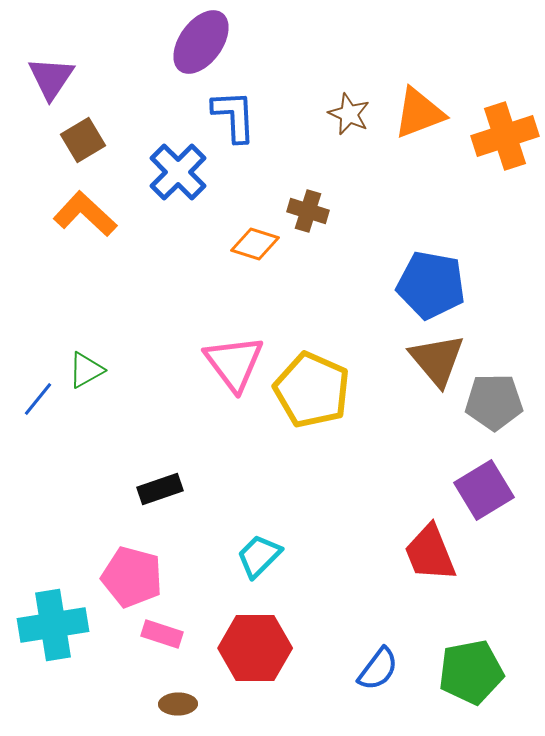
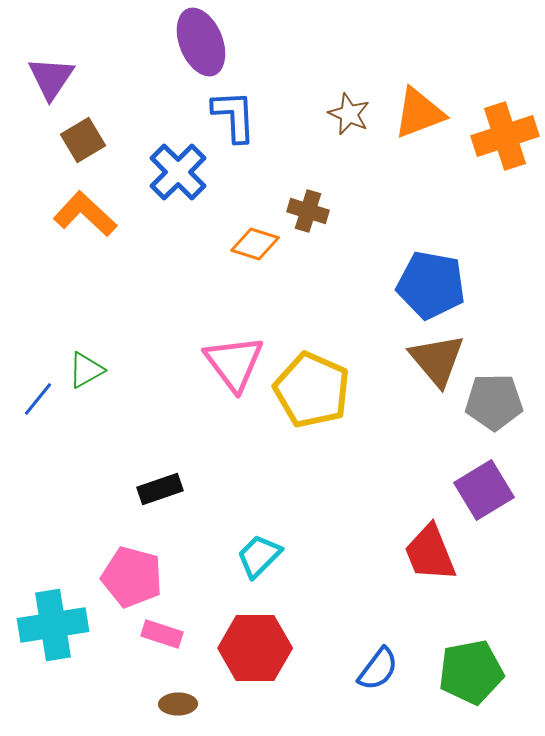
purple ellipse: rotated 58 degrees counterclockwise
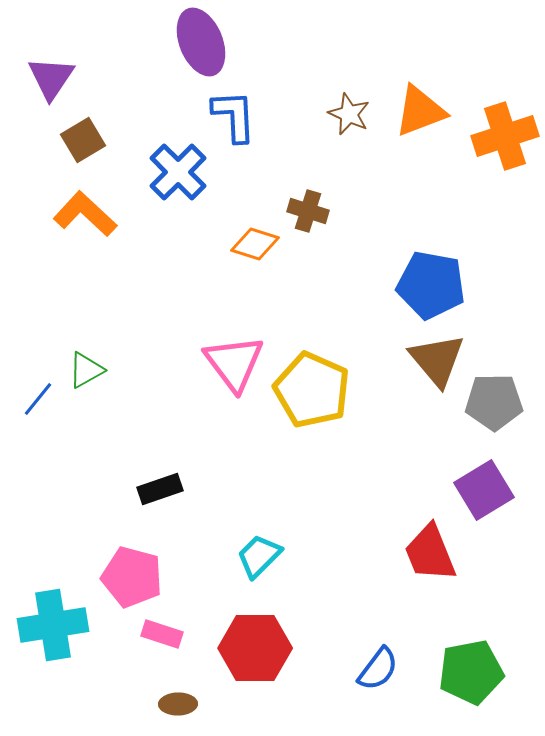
orange triangle: moved 1 px right, 2 px up
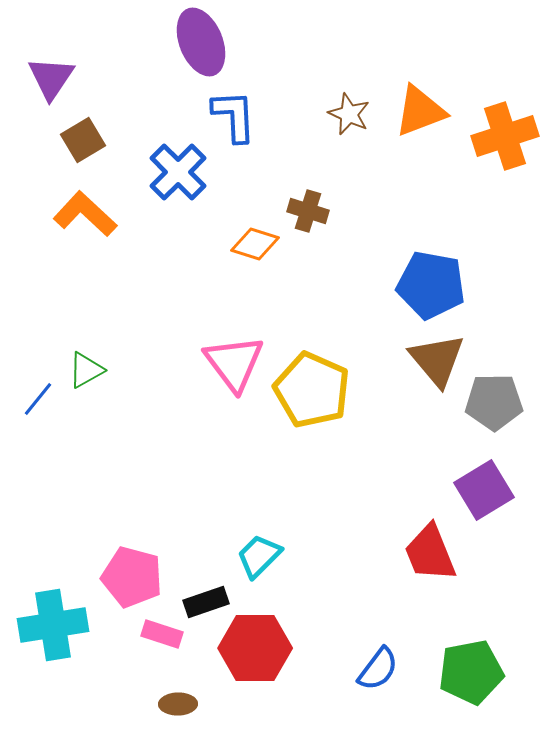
black rectangle: moved 46 px right, 113 px down
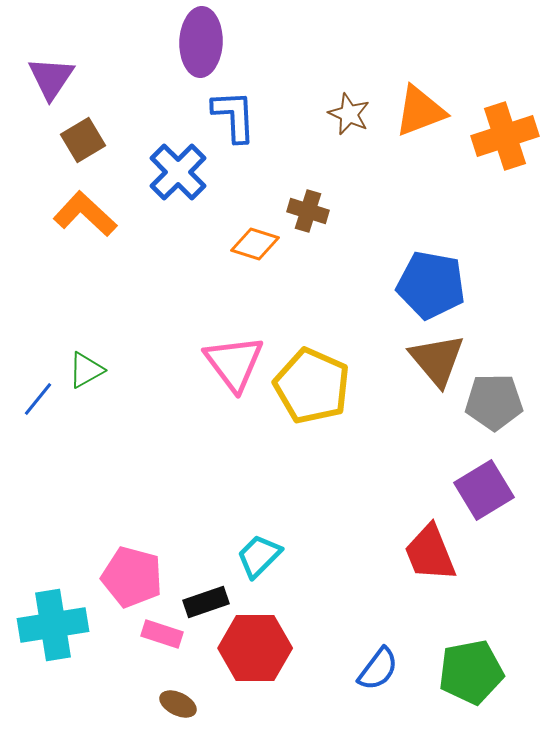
purple ellipse: rotated 24 degrees clockwise
yellow pentagon: moved 4 px up
brown ellipse: rotated 27 degrees clockwise
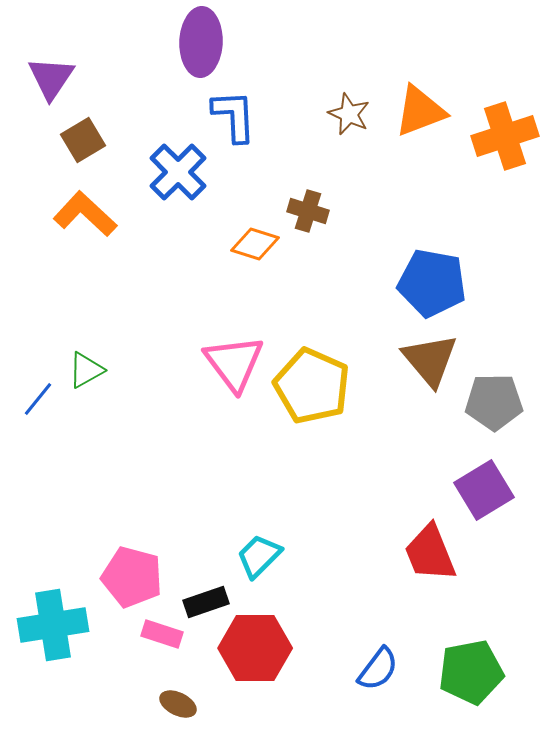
blue pentagon: moved 1 px right, 2 px up
brown triangle: moved 7 px left
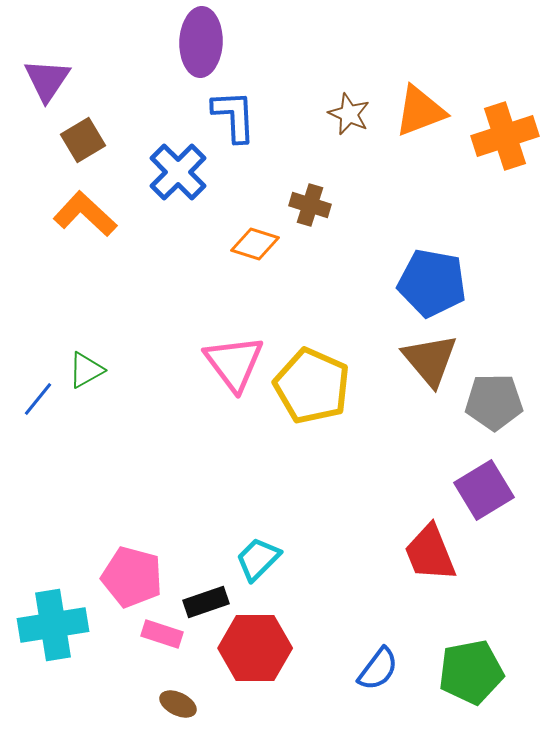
purple triangle: moved 4 px left, 2 px down
brown cross: moved 2 px right, 6 px up
cyan trapezoid: moved 1 px left, 3 px down
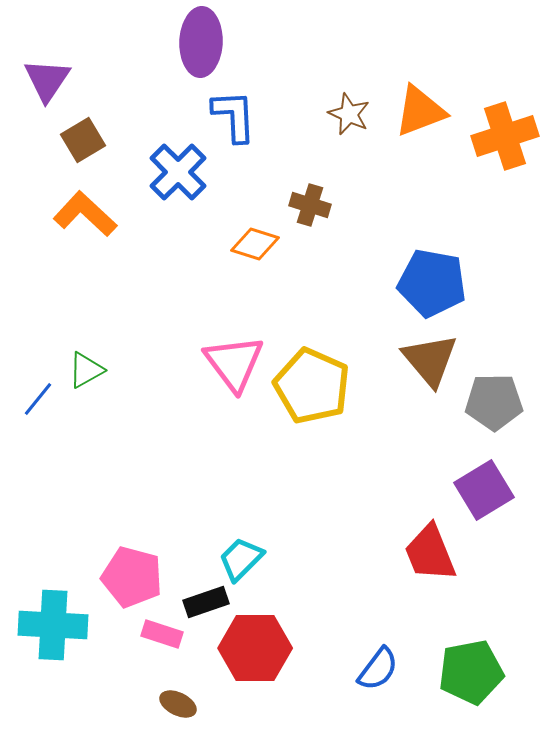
cyan trapezoid: moved 17 px left
cyan cross: rotated 12 degrees clockwise
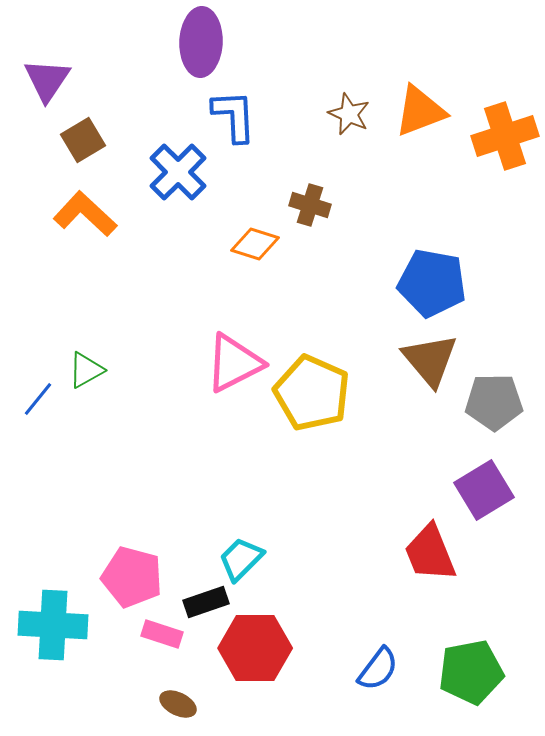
pink triangle: rotated 40 degrees clockwise
yellow pentagon: moved 7 px down
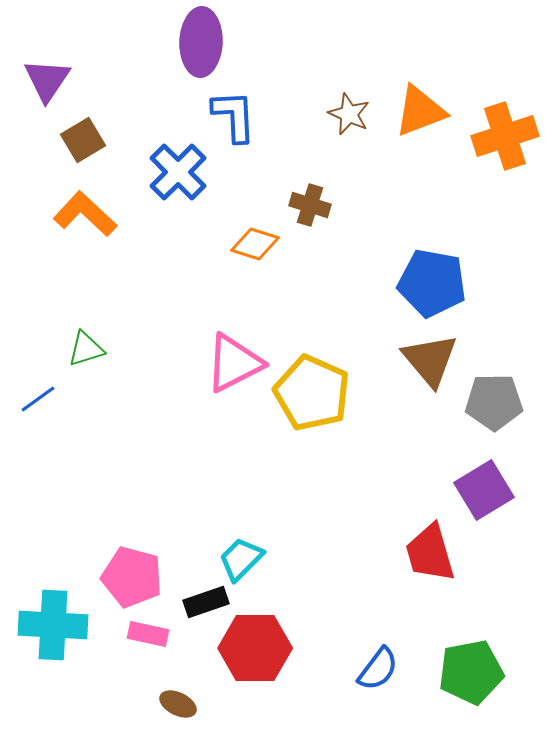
green triangle: moved 21 px up; rotated 12 degrees clockwise
blue line: rotated 15 degrees clockwise
red trapezoid: rotated 6 degrees clockwise
pink rectangle: moved 14 px left; rotated 6 degrees counterclockwise
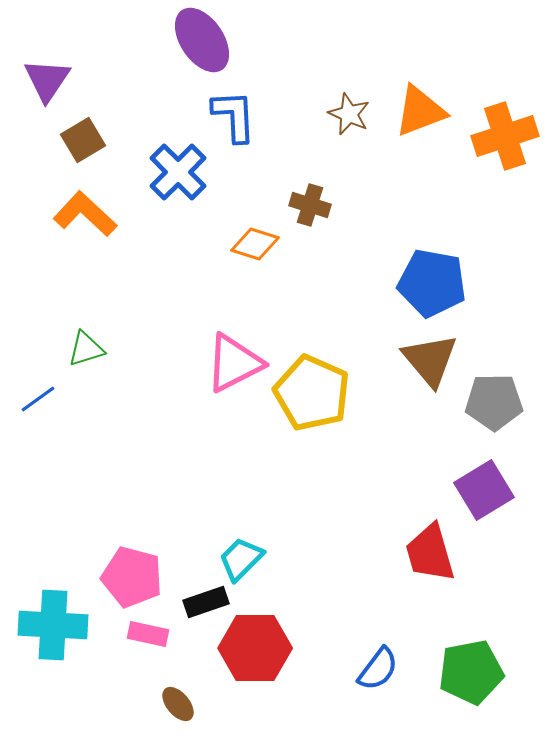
purple ellipse: moved 1 px right, 2 px up; rotated 36 degrees counterclockwise
brown ellipse: rotated 24 degrees clockwise
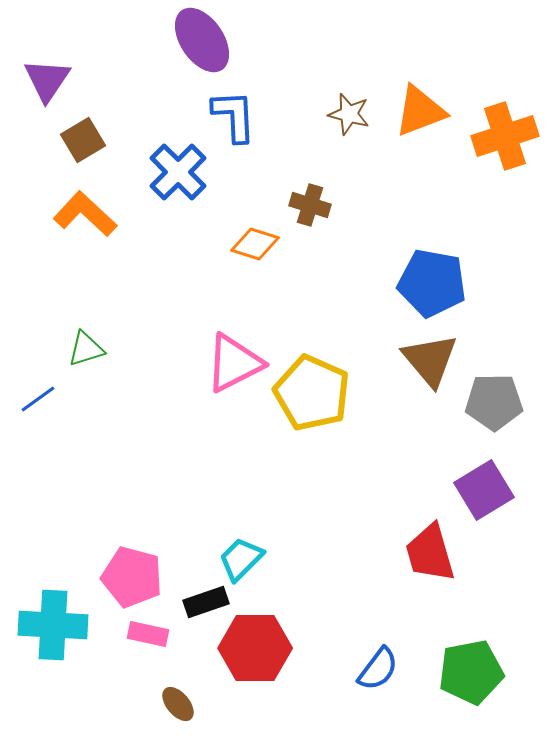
brown star: rotated 9 degrees counterclockwise
